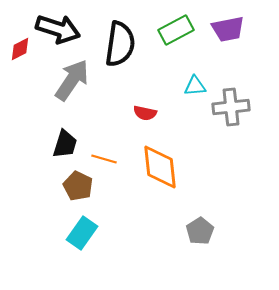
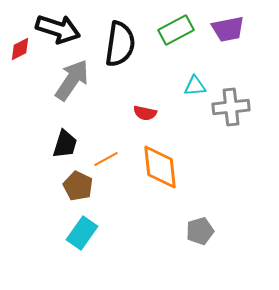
orange line: moved 2 px right; rotated 45 degrees counterclockwise
gray pentagon: rotated 16 degrees clockwise
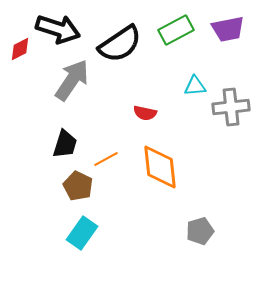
black semicircle: rotated 48 degrees clockwise
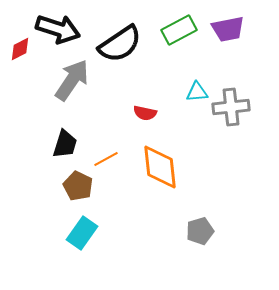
green rectangle: moved 3 px right
cyan triangle: moved 2 px right, 6 px down
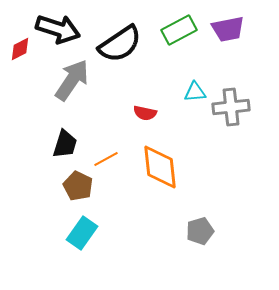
cyan triangle: moved 2 px left
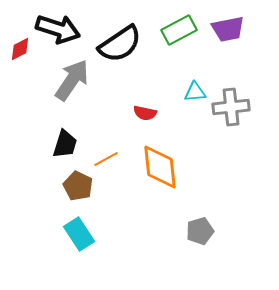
cyan rectangle: moved 3 px left, 1 px down; rotated 68 degrees counterclockwise
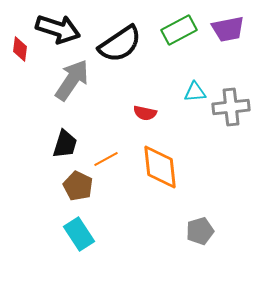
red diamond: rotated 55 degrees counterclockwise
